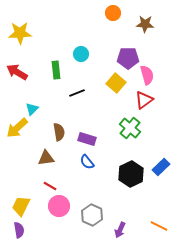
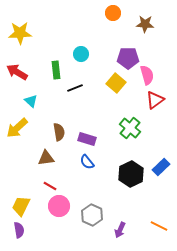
black line: moved 2 px left, 5 px up
red triangle: moved 11 px right
cyan triangle: moved 1 px left, 8 px up; rotated 32 degrees counterclockwise
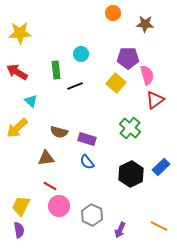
black line: moved 2 px up
brown semicircle: rotated 114 degrees clockwise
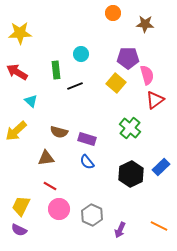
yellow arrow: moved 1 px left, 3 px down
pink circle: moved 3 px down
purple semicircle: rotated 126 degrees clockwise
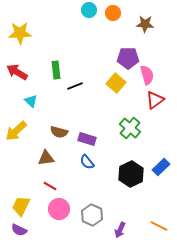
cyan circle: moved 8 px right, 44 px up
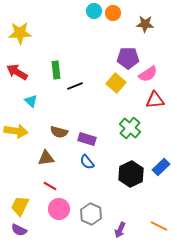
cyan circle: moved 5 px right, 1 px down
pink semicircle: moved 1 px right, 1 px up; rotated 72 degrees clockwise
red triangle: rotated 30 degrees clockwise
yellow arrow: rotated 130 degrees counterclockwise
yellow trapezoid: moved 1 px left
gray hexagon: moved 1 px left, 1 px up
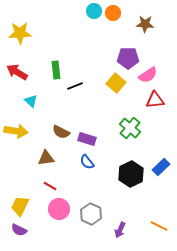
pink semicircle: moved 1 px down
brown semicircle: moved 2 px right; rotated 12 degrees clockwise
